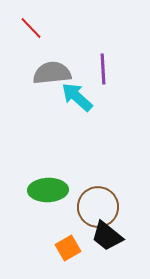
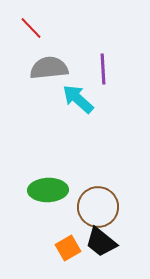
gray semicircle: moved 3 px left, 5 px up
cyan arrow: moved 1 px right, 2 px down
black trapezoid: moved 6 px left, 6 px down
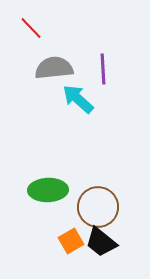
gray semicircle: moved 5 px right
orange square: moved 3 px right, 7 px up
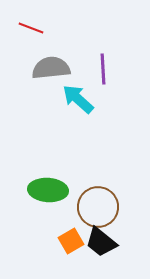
red line: rotated 25 degrees counterclockwise
gray semicircle: moved 3 px left
green ellipse: rotated 6 degrees clockwise
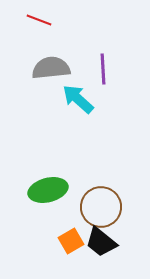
red line: moved 8 px right, 8 px up
green ellipse: rotated 18 degrees counterclockwise
brown circle: moved 3 px right
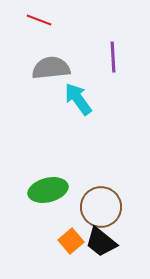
purple line: moved 10 px right, 12 px up
cyan arrow: rotated 12 degrees clockwise
orange square: rotated 10 degrees counterclockwise
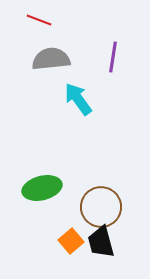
purple line: rotated 12 degrees clockwise
gray semicircle: moved 9 px up
green ellipse: moved 6 px left, 2 px up
black trapezoid: rotated 36 degrees clockwise
